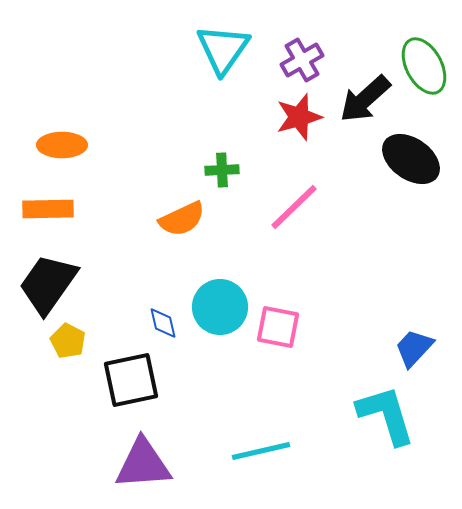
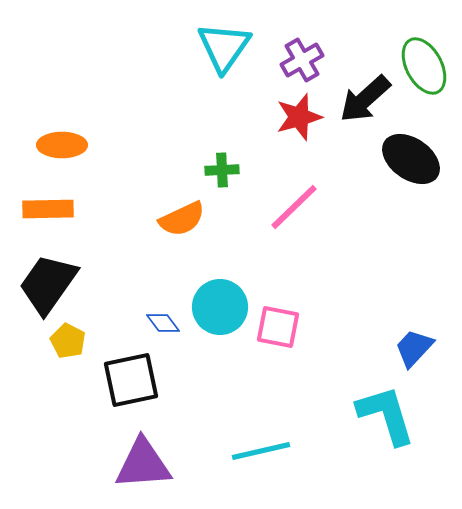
cyan triangle: moved 1 px right, 2 px up
blue diamond: rotated 24 degrees counterclockwise
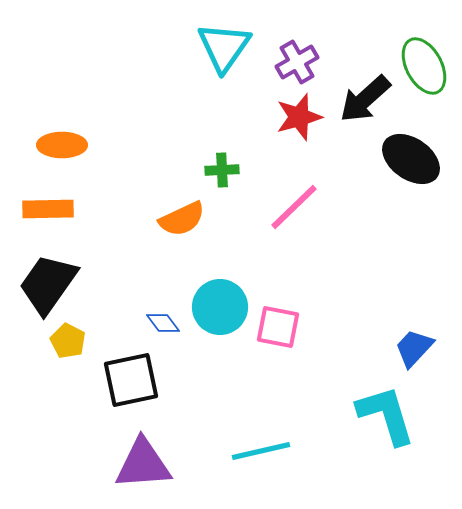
purple cross: moved 5 px left, 2 px down
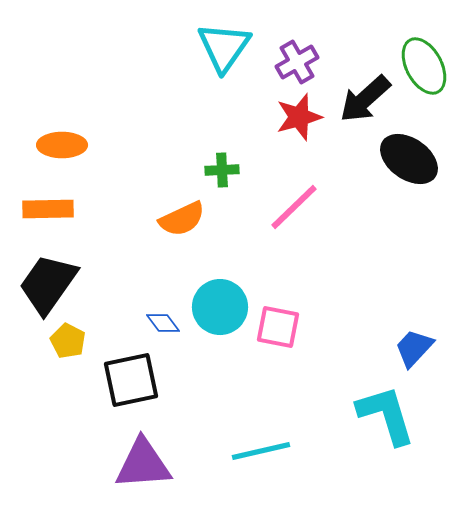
black ellipse: moved 2 px left
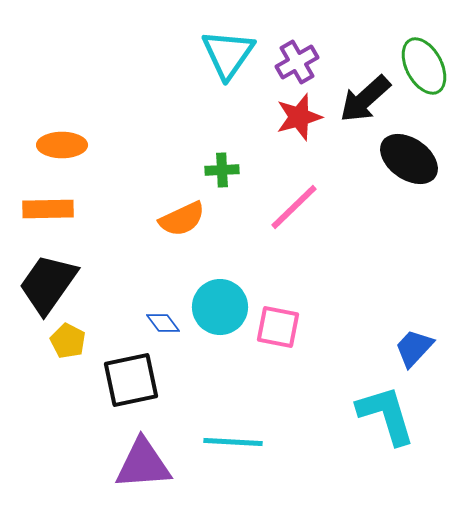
cyan triangle: moved 4 px right, 7 px down
cyan line: moved 28 px left, 9 px up; rotated 16 degrees clockwise
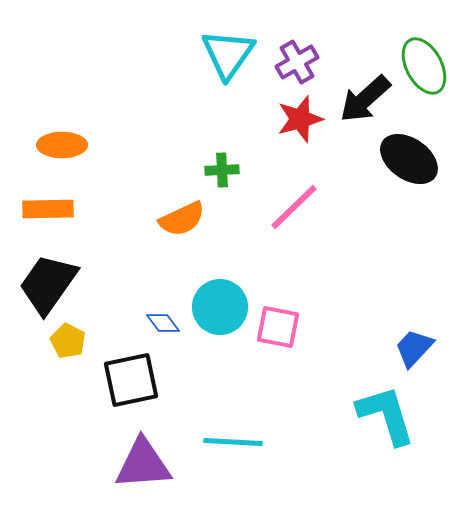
red star: moved 1 px right, 2 px down
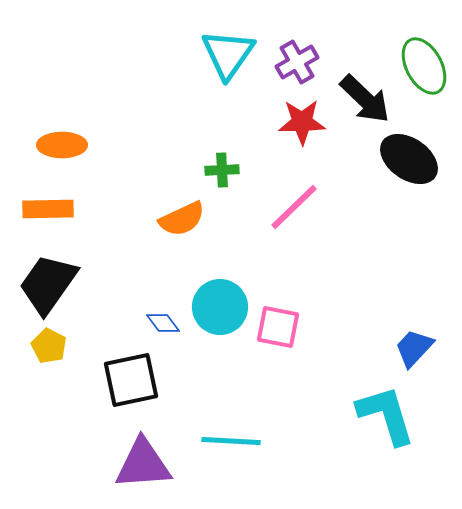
black arrow: rotated 94 degrees counterclockwise
red star: moved 2 px right, 3 px down; rotated 15 degrees clockwise
yellow pentagon: moved 19 px left, 5 px down
cyan line: moved 2 px left, 1 px up
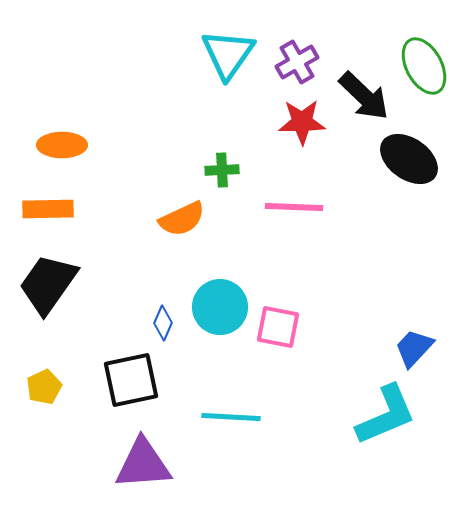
black arrow: moved 1 px left, 3 px up
pink line: rotated 46 degrees clockwise
blue diamond: rotated 60 degrees clockwise
yellow pentagon: moved 5 px left, 41 px down; rotated 20 degrees clockwise
cyan L-shape: rotated 84 degrees clockwise
cyan line: moved 24 px up
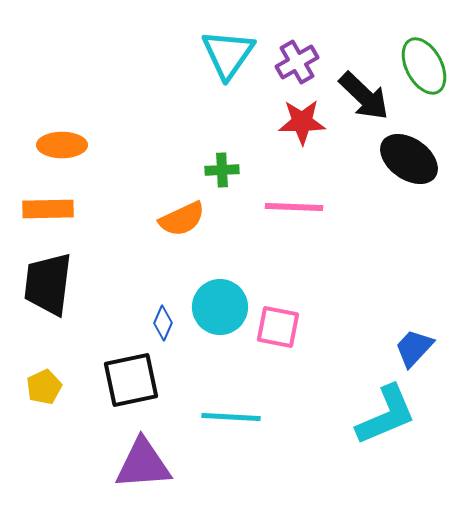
black trapezoid: rotated 28 degrees counterclockwise
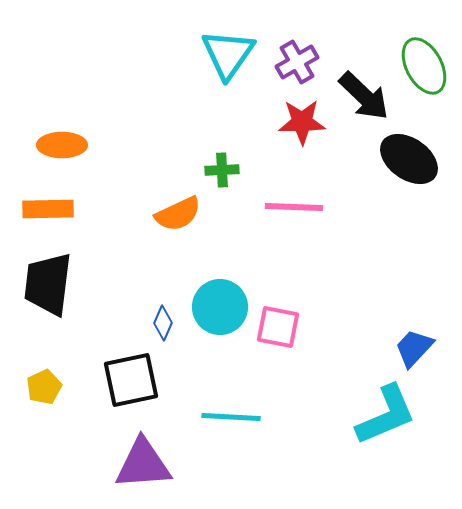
orange semicircle: moved 4 px left, 5 px up
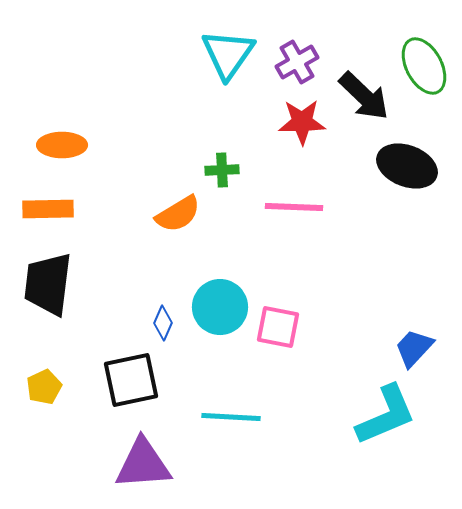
black ellipse: moved 2 px left, 7 px down; rotated 14 degrees counterclockwise
orange semicircle: rotated 6 degrees counterclockwise
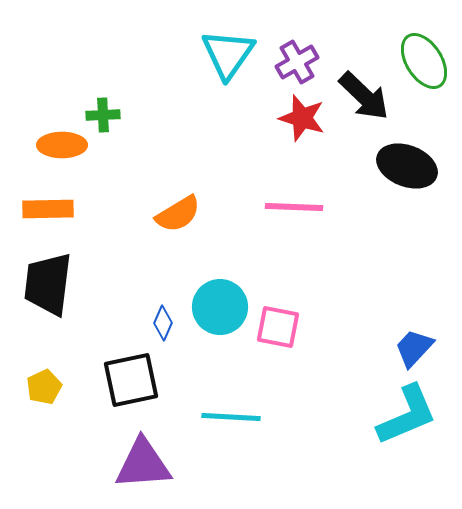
green ellipse: moved 5 px up; rotated 4 degrees counterclockwise
red star: moved 4 px up; rotated 18 degrees clockwise
green cross: moved 119 px left, 55 px up
cyan L-shape: moved 21 px right
